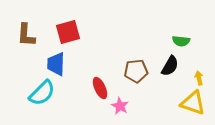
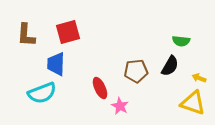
yellow arrow: rotated 56 degrees counterclockwise
cyan semicircle: rotated 24 degrees clockwise
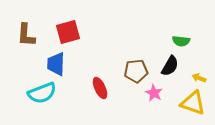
pink star: moved 34 px right, 13 px up
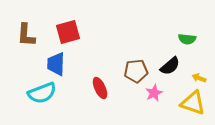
green semicircle: moved 6 px right, 2 px up
black semicircle: rotated 20 degrees clockwise
pink star: rotated 18 degrees clockwise
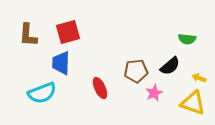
brown L-shape: moved 2 px right
blue trapezoid: moved 5 px right, 1 px up
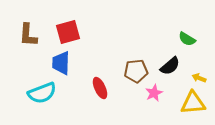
green semicircle: rotated 24 degrees clockwise
yellow triangle: rotated 24 degrees counterclockwise
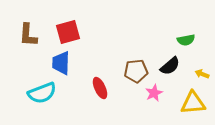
green semicircle: moved 1 px left, 1 px down; rotated 42 degrees counterclockwise
yellow arrow: moved 3 px right, 4 px up
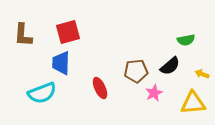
brown L-shape: moved 5 px left
